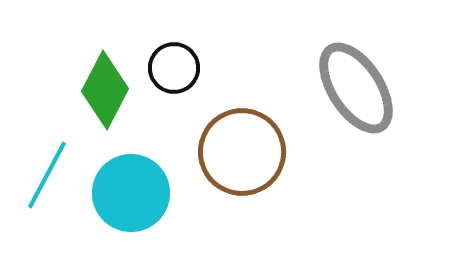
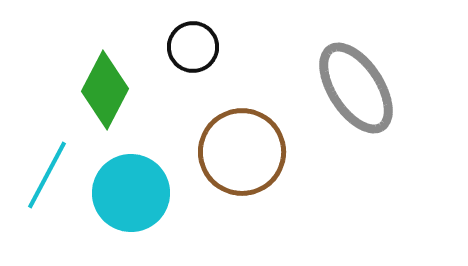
black circle: moved 19 px right, 21 px up
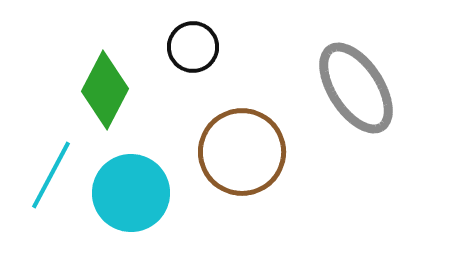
cyan line: moved 4 px right
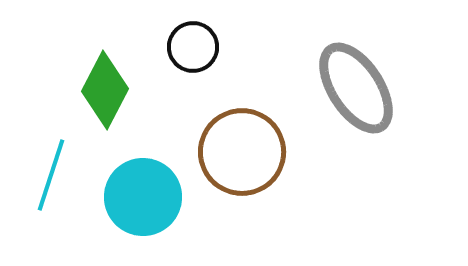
cyan line: rotated 10 degrees counterclockwise
cyan circle: moved 12 px right, 4 px down
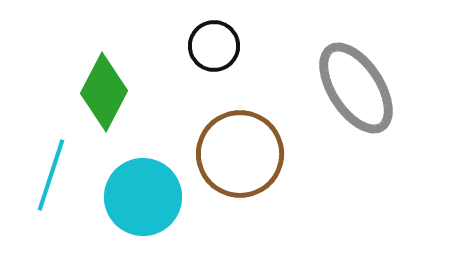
black circle: moved 21 px right, 1 px up
green diamond: moved 1 px left, 2 px down
brown circle: moved 2 px left, 2 px down
